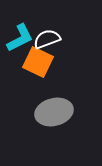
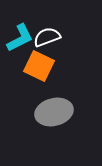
white semicircle: moved 2 px up
orange square: moved 1 px right, 4 px down
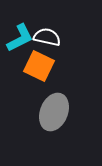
white semicircle: rotated 32 degrees clockwise
gray ellipse: rotated 54 degrees counterclockwise
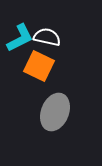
gray ellipse: moved 1 px right
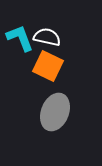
cyan L-shape: rotated 84 degrees counterclockwise
orange square: moved 9 px right
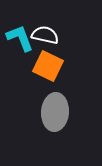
white semicircle: moved 2 px left, 2 px up
gray ellipse: rotated 18 degrees counterclockwise
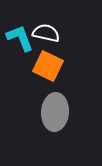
white semicircle: moved 1 px right, 2 px up
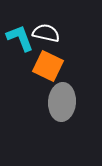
gray ellipse: moved 7 px right, 10 px up
